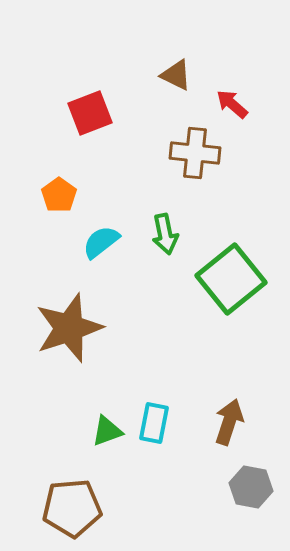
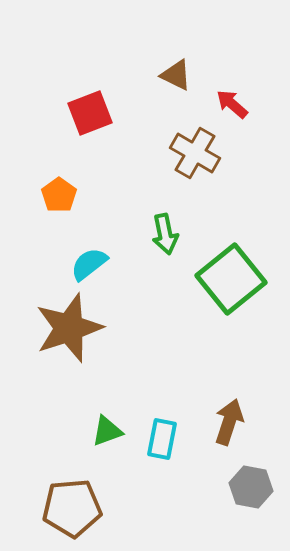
brown cross: rotated 24 degrees clockwise
cyan semicircle: moved 12 px left, 22 px down
cyan rectangle: moved 8 px right, 16 px down
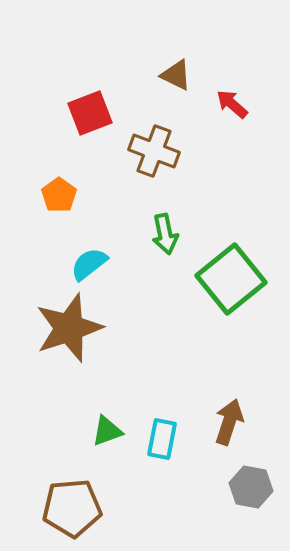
brown cross: moved 41 px left, 2 px up; rotated 9 degrees counterclockwise
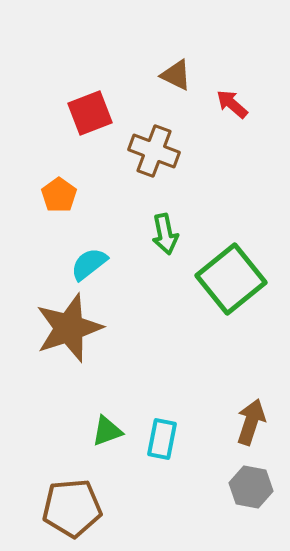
brown arrow: moved 22 px right
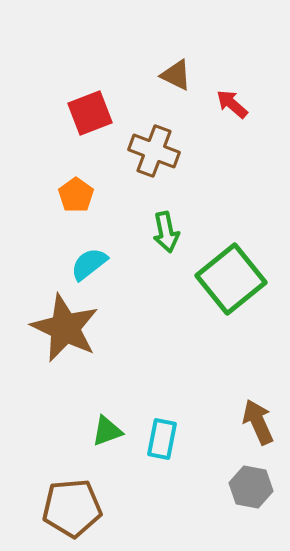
orange pentagon: moved 17 px right
green arrow: moved 1 px right, 2 px up
brown star: moved 4 px left; rotated 28 degrees counterclockwise
brown arrow: moved 7 px right; rotated 42 degrees counterclockwise
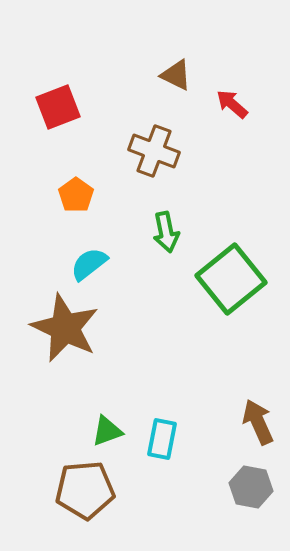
red square: moved 32 px left, 6 px up
brown pentagon: moved 13 px right, 18 px up
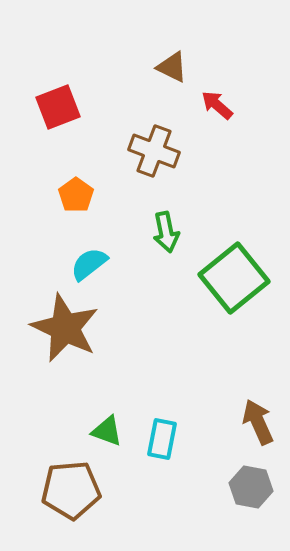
brown triangle: moved 4 px left, 8 px up
red arrow: moved 15 px left, 1 px down
green square: moved 3 px right, 1 px up
green triangle: rotated 40 degrees clockwise
brown pentagon: moved 14 px left
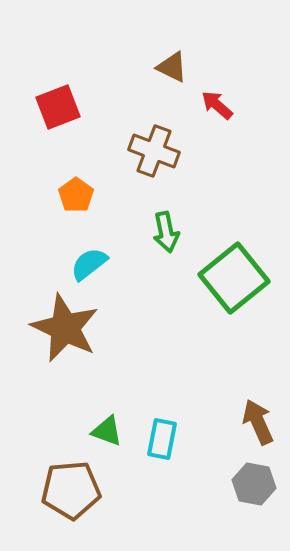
gray hexagon: moved 3 px right, 3 px up
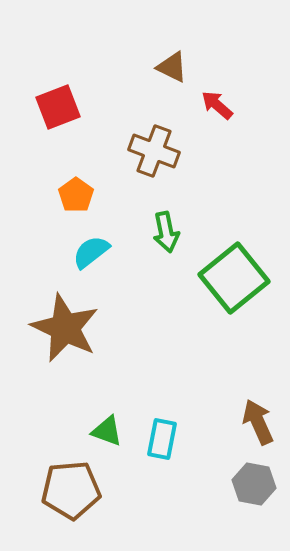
cyan semicircle: moved 2 px right, 12 px up
